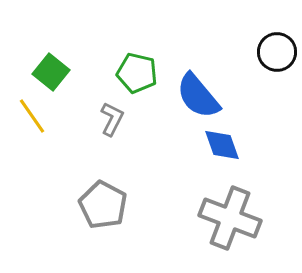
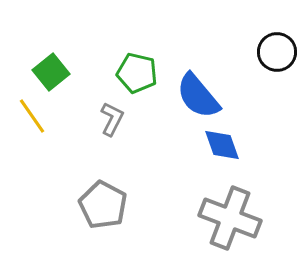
green square: rotated 12 degrees clockwise
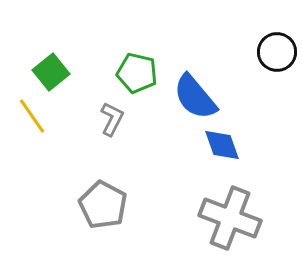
blue semicircle: moved 3 px left, 1 px down
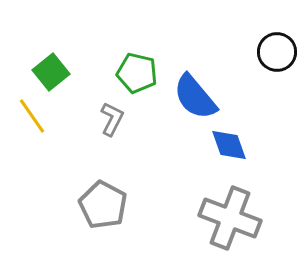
blue diamond: moved 7 px right
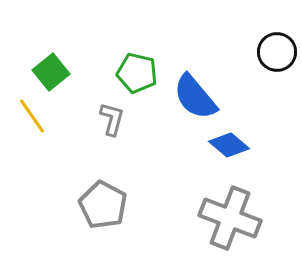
gray L-shape: rotated 12 degrees counterclockwise
blue diamond: rotated 30 degrees counterclockwise
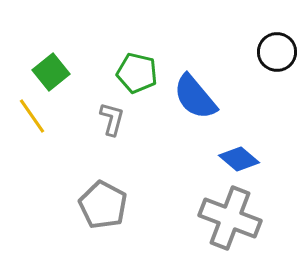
blue diamond: moved 10 px right, 14 px down
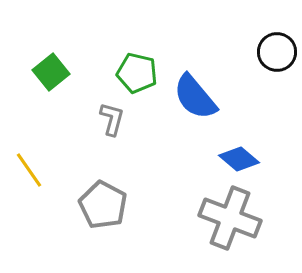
yellow line: moved 3 px left, 54 px down
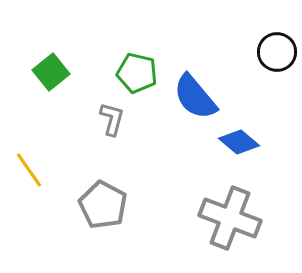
blue diamond: moved 17 px up
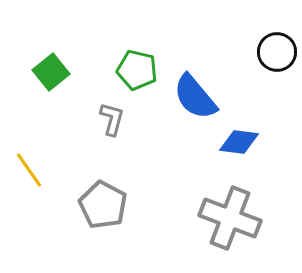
green pentagon: moved 3 px up
blue diamond: rotated 33 degrees counterclockwise
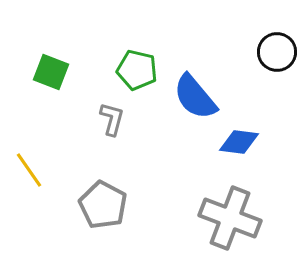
green square: rotated 30 degrees counterclockwise
